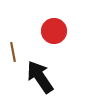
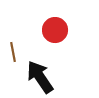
red circle: moved 1 px right, 1 px up
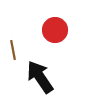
brown line: moved 2 px up
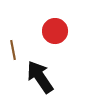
red circle: moved 1 px down
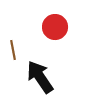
red circle: moved 4 px up
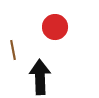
black arrow: rotated 32 degrees clockwise
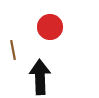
red circle: moved 5 px left
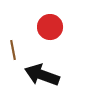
black arrow: moved 2 px right, 2 px up; rotated 68 degrees counterclockwise
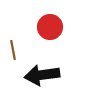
black arrow: rotated 28 degrees counterclockwise
